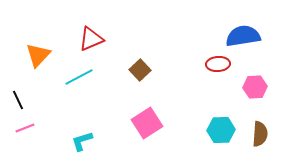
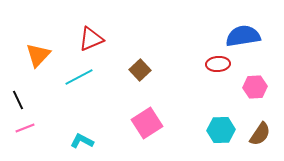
brown semicircle: rotated 30 degrees clockwise
cyan L-shape: rotated 45 degrees clockwise
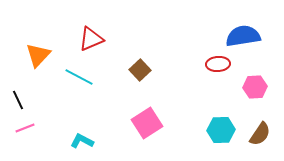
cyan line: rotated 56 degrees clockwise
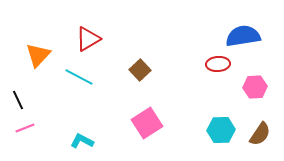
red triangle: moved 3 px left; rotated 8 degrees counterclockwise
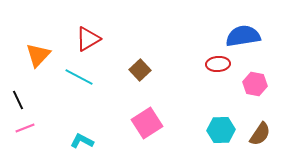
pink hexagon: moved 3 px up; rotated 15 degrees clockwise
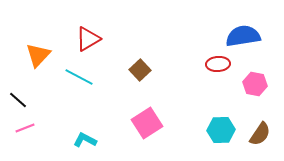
black line: rotated 24 degrees counterclockwise
cyan L-shape: moved 3 px right, 1 px up
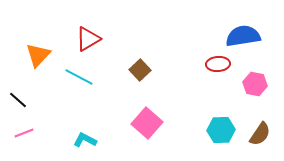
pink square: rotated 16 degrees counterclockwise
pink line: moved 1 px left, 5 px down
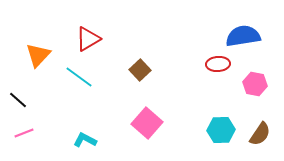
cyan line: rotated 8 degrees clockwise
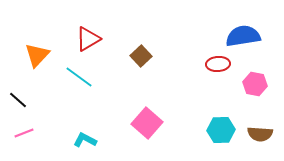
orange triangle: moved 1 px left
brown square: moved 1 px right, 14 px up
brown semicircle: rotated 60 degrees clockwise
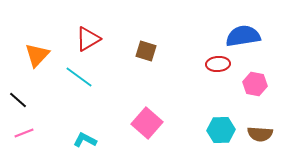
brown square: moved 5 px right, 5 px up; rotated 30 degrees counterclockwise
